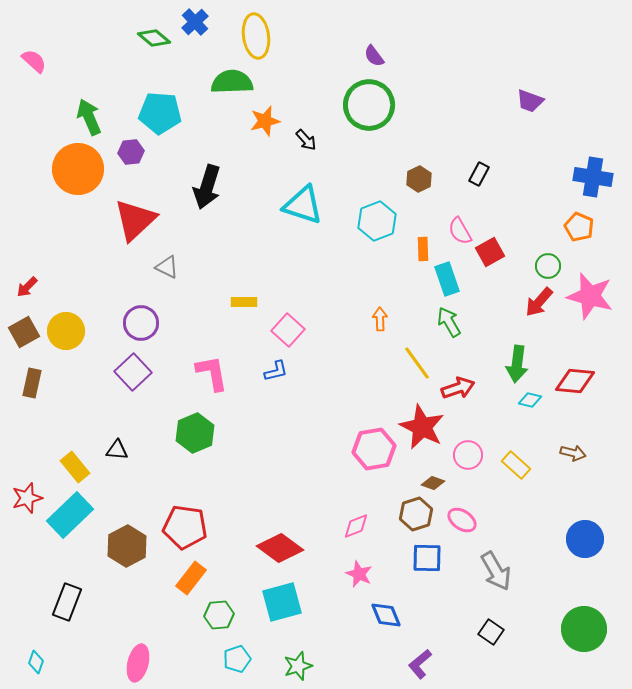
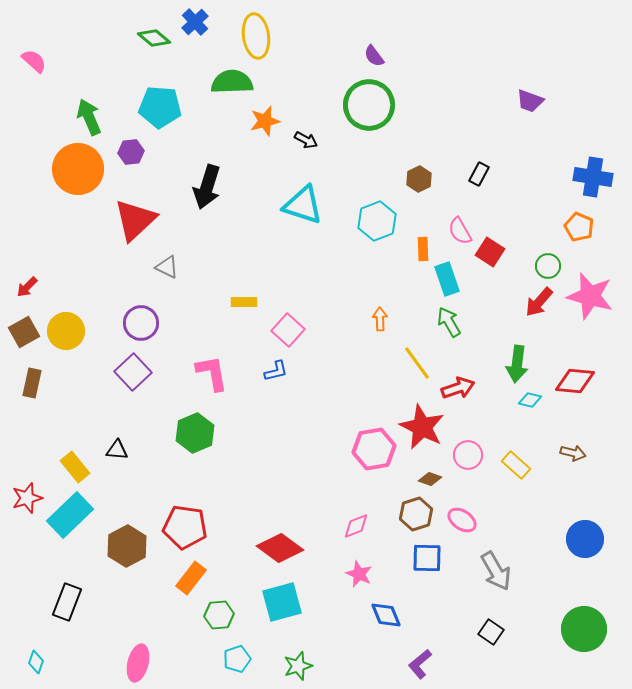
cyan pentagon at (160, 113): moved 6 px up
black arrow at (306, 140): rotated 20 degrees counterclockwise
red square at (490, 252): rotated 28 degrees counterclockwise
brown diamond at (433, 483): moved 3 px left, 4 px up
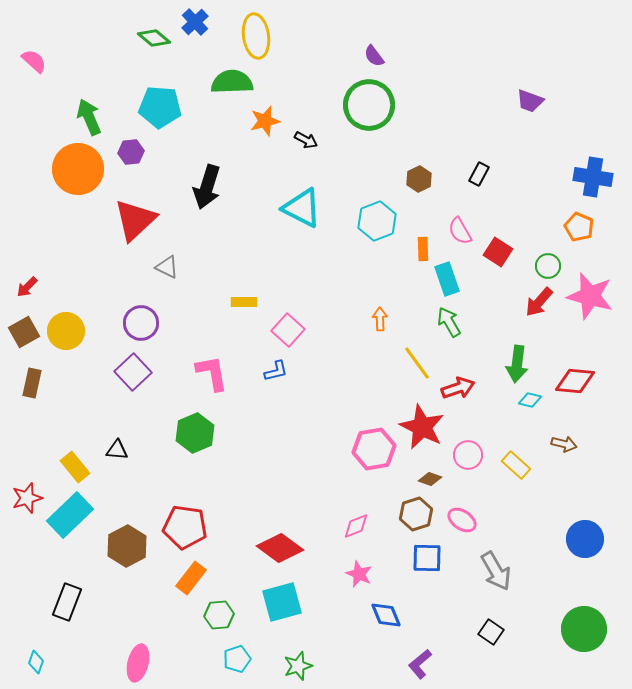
cyan triangle at (303, 205): moved 1 px left, 3 px down; rotated 9 degrees clockwise
red square at (490, 252): moved 8 px right
brown arrow at (573, 453): moved 9 px left, 9 px up
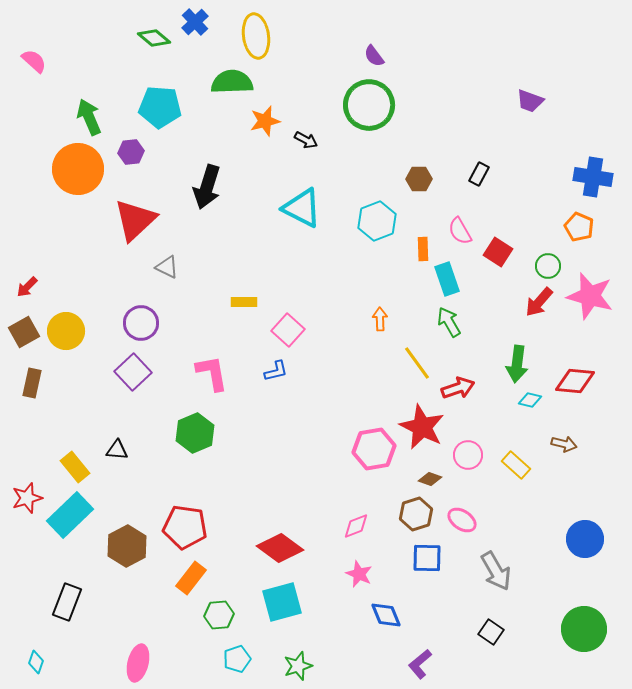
brown hexagon at (419, 179): rotated 25 degrees clockwise
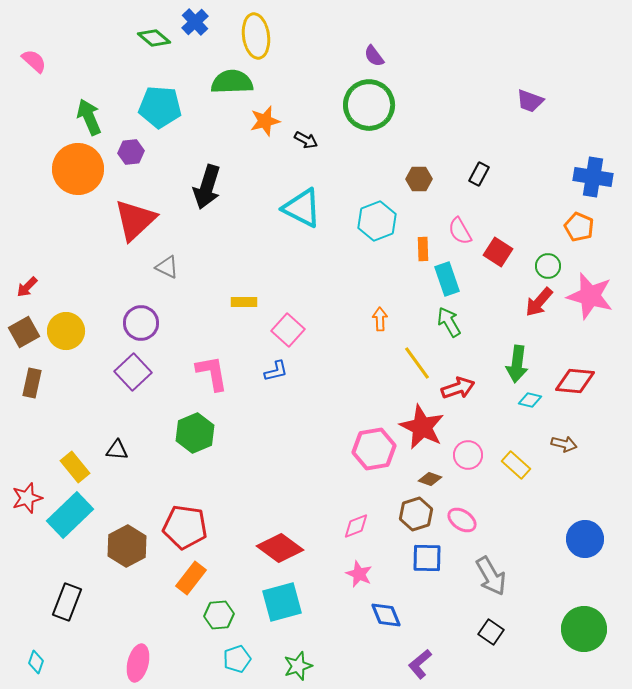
gray arrow at (496, 571): moved 5 px left, 5 px down
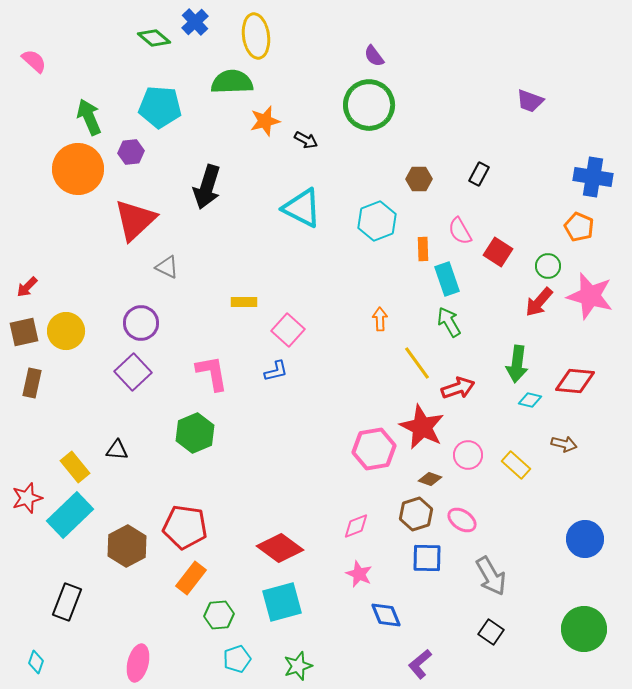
brown square at (24, 332): rotated 16 degrees clockwise
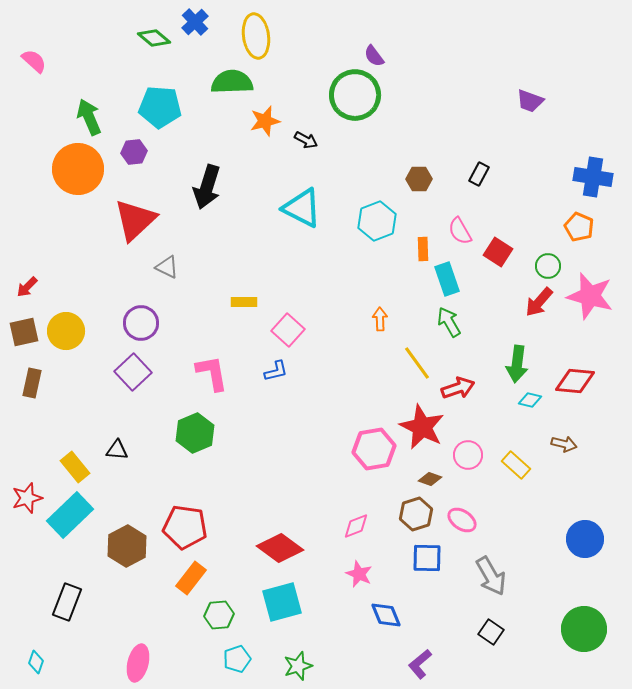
green circle at (369, 105): moved 14 px left, 10 px up
purple hexagon at (131, 152): moved 3 px right
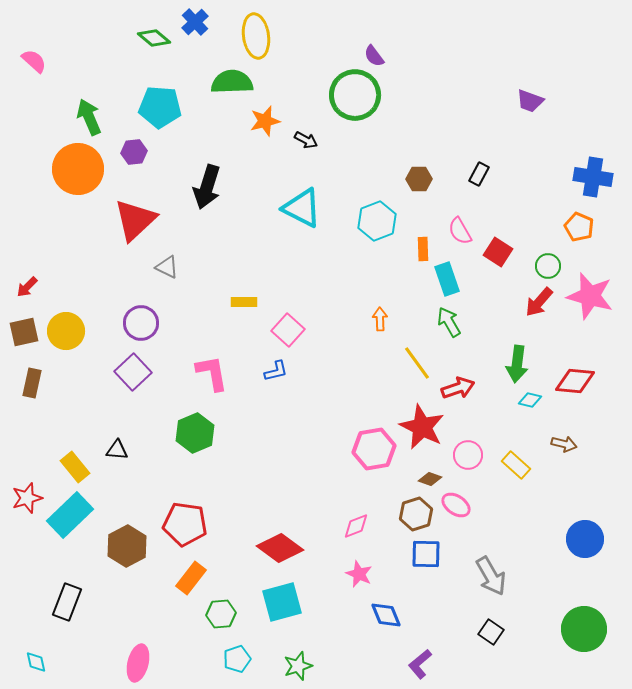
pink ellipse at (462, 520): moved 6 px left, 15 px up
red pentagon at (185, 527): moved 3 px up
blue square at (427, 558): moved 1 px left, 4 px up
green hexagon at (219, 615): moved 2 px right, 1 px up
cyan diamond at (36, 662): rotated 30 degrees counterclockwise
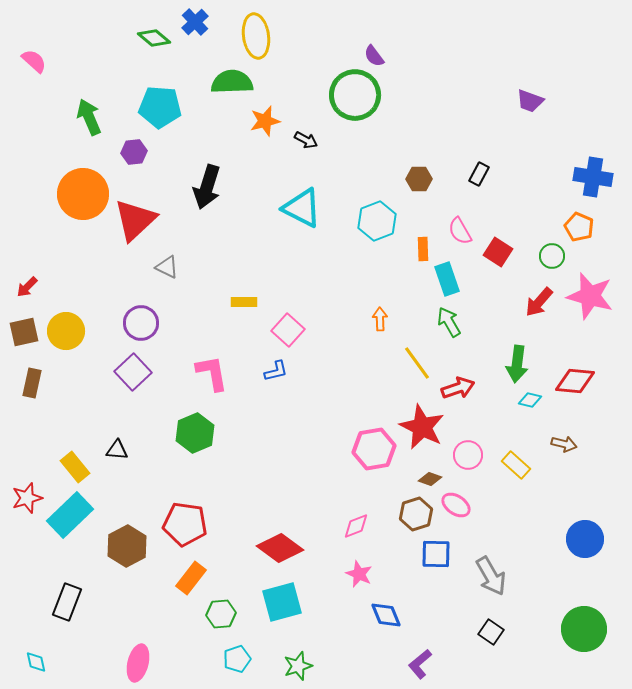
orange circle at (78, 169): moved 5 px right, 25 px down
green circle at (548, 266): moved 4 px right, 10 px up
blue square at (426, 554): moved 10 px right
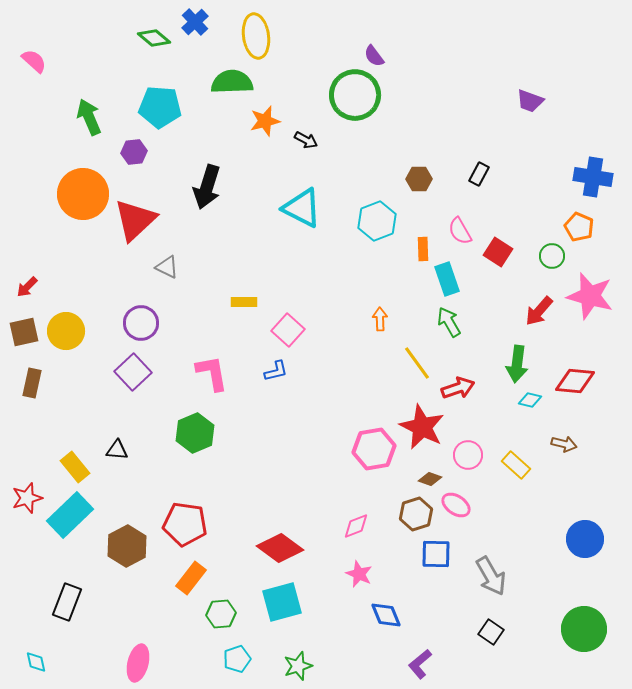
red arrow at (539, 302): moved 9 px down
